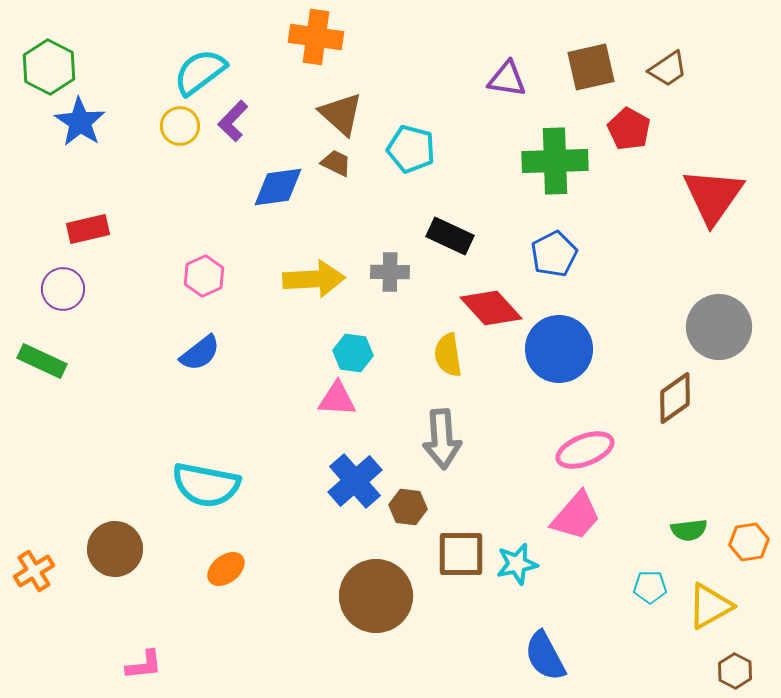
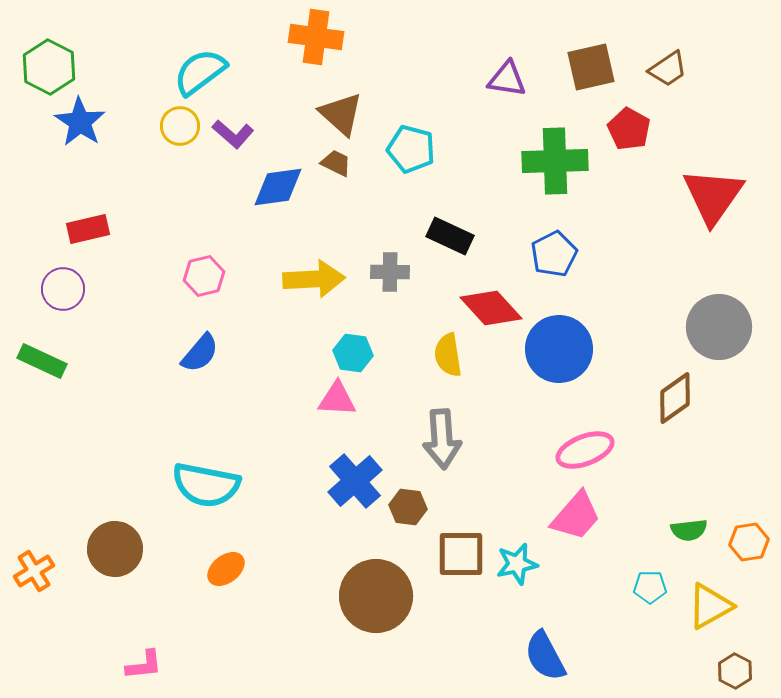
purple L-shape at (233, 121): moved 13 px down; rotated 93 degrees counterclockwise
pink hexagon at (204, 276): rotated 12 degrees clockwise
blue semicircle at (200, 353): rotated 12 degrees counterclockwise
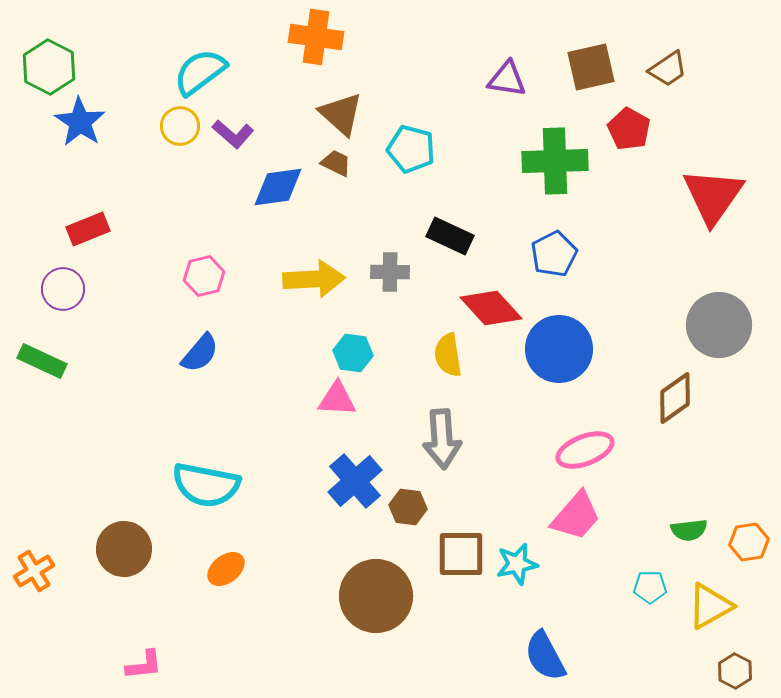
red rectangle at (88, 229): rotated 9 degrees counterclockwise
gray circle at (719, 327): moved 2 px up
brown circle at (115, 549): moved 9 px right
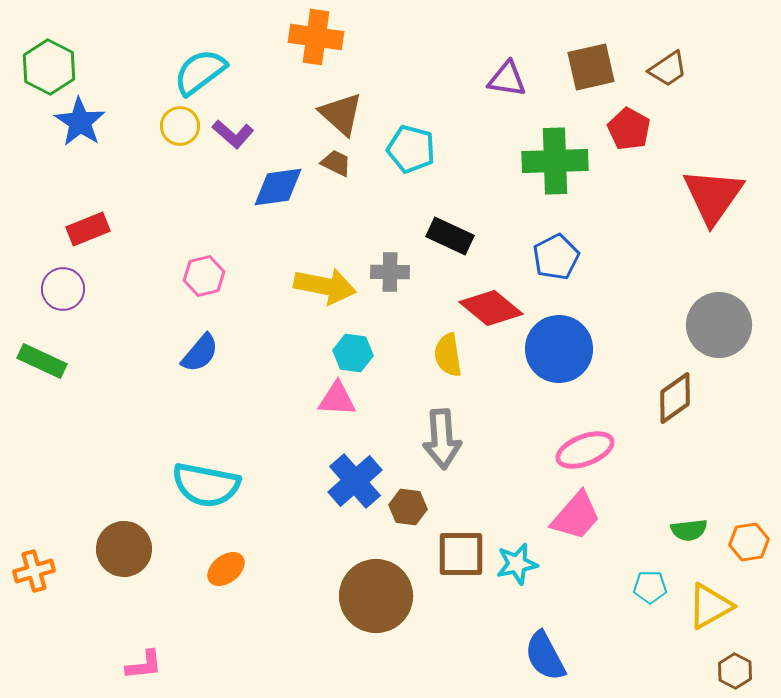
blue pentagon at (554, 254): moved 2 px right, 3 px down
yellow arrow at (314, 279): moved 11 px right, 7 px down; rotated 14 degrees clockwise
red diamond at (491, 308): rotated 8 degrees counterclockwise
orange cross at (34, 571): rotated 15 degrees clockwise
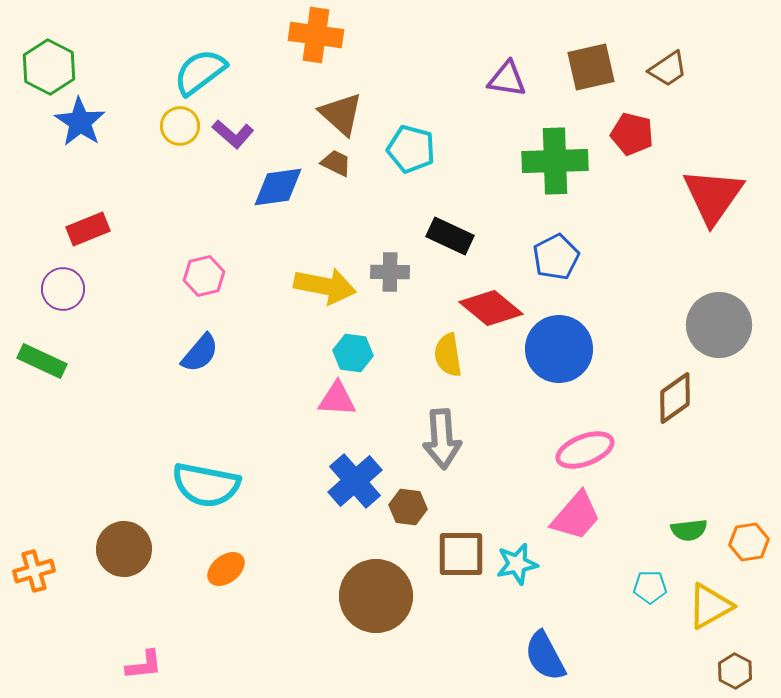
orange cross at (316, 37): moved 2 px up
red pentagon at (629, 129): moved 3 px right, 5 px down; rotated 15 degrees counterclockwise
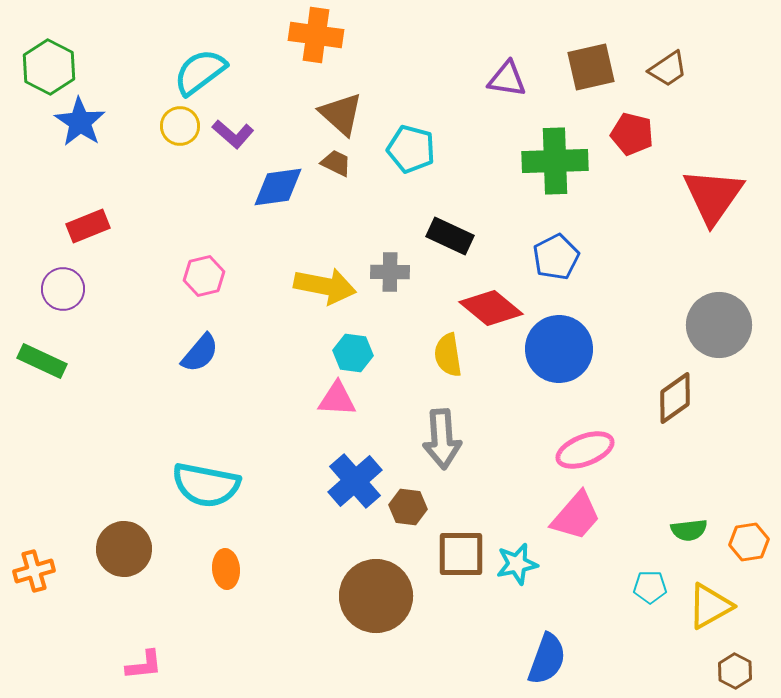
red rectangle at (88, 229): moved 3 px up
orange ellipse at (226, 569): rotated 57 degrees counterclockwise
blue semicircle at (545, 656): moved 2 px right, 3 px down; rotated 132 degrees counterclockwise
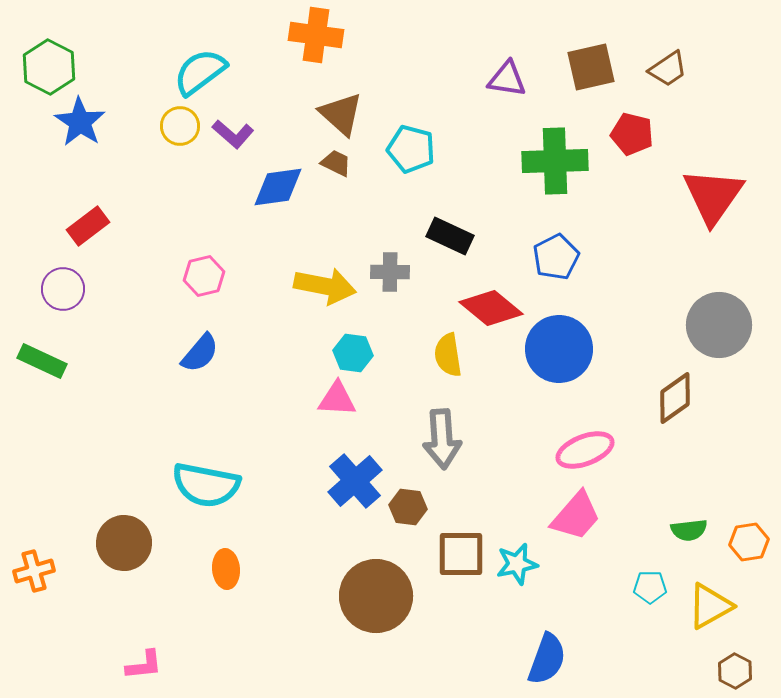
red rectangle at (88, 226): rotated 15 degrees counterclockwise
brown circle at (124, 549): moved 6 px up
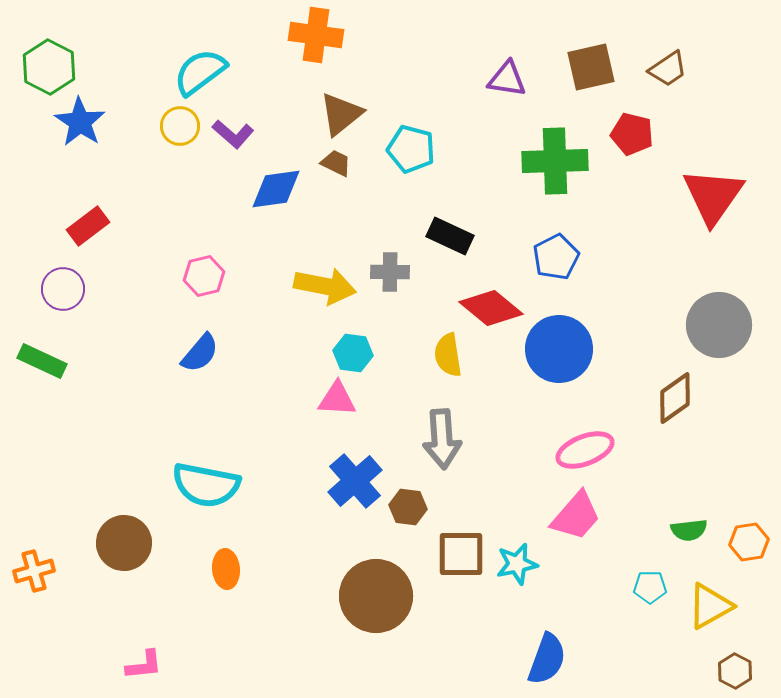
brown triangle at (341, 114): rotated 39 degrees clockwise
blue diamond at (278, 187): moved 2 px left, 2 px down
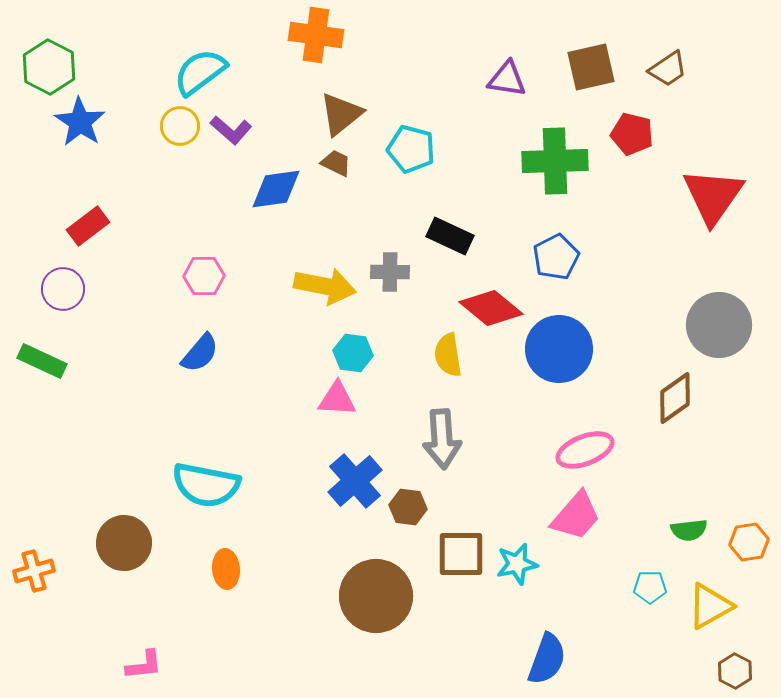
purple L-shape at (233, 134): moved 2 px left, 4 px up
pink hexagon at (204, 276): rotated 12 degrees clockwise
